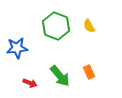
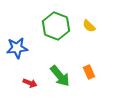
yellow semicircle: rotated 16 degrees counterclockwise
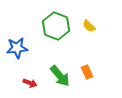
orange rectangle: moved 2 px left
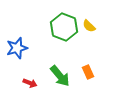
green hexagon: moved 8 px right, 1 px down
blue star: rotated 10 degrees counterclockwise
orange rectangle: moved 1 px right
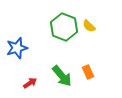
green arrow: moved 2 px right
red arrow: rotated 56 degrees counterclockwise
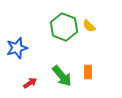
orange rectangle: rotated 24 degrees clockwise
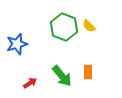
blue star: moved 4 px up
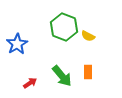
yellow semicircle: moved 1 px left, 10 px down; rotated 16 degrees counterclockwise
blue star: rotated 15 degrees counterclockwise
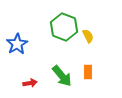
yellow semicircle: rotated 144 degrees counterclockwise
red arrow: rotated 24 degrees clockwise
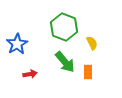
yellow semicircle: moved 4 px right, 7 px down
green arrow: moved 3 px right, 14 px up
red arrow: moved 9 px up
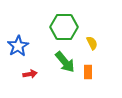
green hexagon: rotated 20 degrees counterclockwise
blue star: moved 1 px right, 2 px down
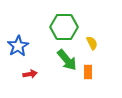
green arrow: moved 2 px right, 2 px up
